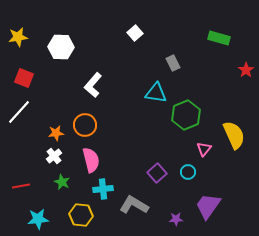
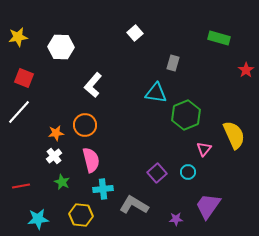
gray rectangle: rotated 42 degrees clockwise
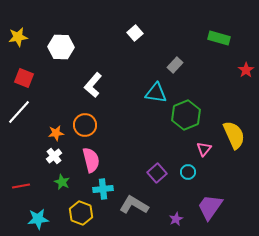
gray rectangle: moved 2 px right, 2 px down; rotated 28 degrees clockwise
purple trapezoid: moved 2 px right, 1 px down
yellow hexagon: moved 2 px up; rotated 15 degrees clockwise
purple star: rotated 24 degrees counterclockwise
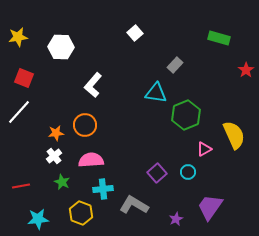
pink triangle: rotated 21 degrees clockwise
pink semicircle: rotated 80 degrees counterclockwise
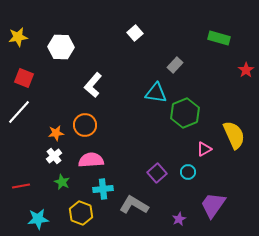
green hexagon: moved 1 px left, 2 px up
purple trapezoid: moved 3 px right, 2 px up
purple star: moved 3 px right
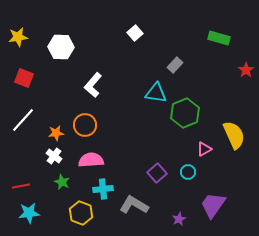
white line: moved 4 px right, 8 px down
white cross: rotated 14 degrees counterclockwise
cyan star: moved 9 px left, 6 px up
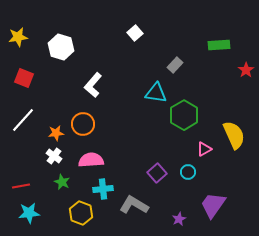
green rectangle: moved 7 px down; rotated 20 degrees counterclockwise
white hexagon: rotated 15 degrees clockwise
green hexagon: moved 1 px left, 2 px down; rotated 8 degrees counterclockwise
orange circle: moved 2 px left, 1 px up
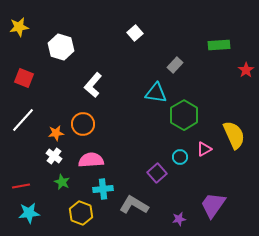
yellow star: moved 1 px right, 10 px up
cyan circle: moved 8 px left, 15 px up
purple star: rotated 16 degrees clockwise
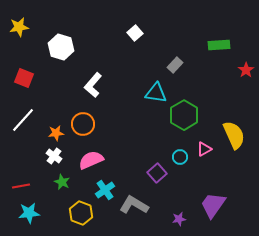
pink semicircle: rotated 20 degrees counterclockwise
cyan cross: moved 2 px right, 1 px down; rotated 30 degrees counterclockwise
